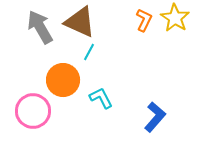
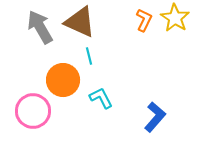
cyan line: moved 4 px down; rotated 42 degrees counterclockwise
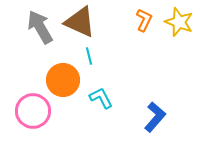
yellow star: moved 4 px right, 4 px down; rotated 12 degrees counterclockwise
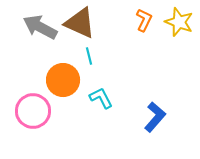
brown triangle: moved 1 px down
gray arrow: rotated 32 degrees counterclockwise
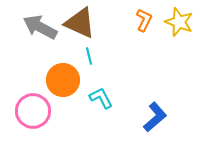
blue L-shape: rotated 8 degrees clockwise
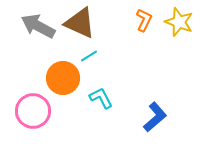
gray arrow: moved 2 px left, 1 px up
cyan line: rotated 72 degrees clockwise
orange circle: moved 2 px up
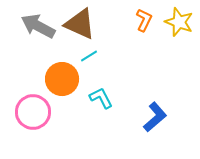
brown triangle: moved 1 px down
orange circle: moved 1 px left, 1 px down
pink circle: moved 1 px down
